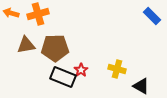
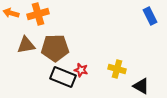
blue rectangle: moved 2 px left; rotated 18 degrees clockwise
red star: rotated 24 degrees counterclockwise
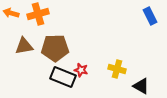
brown triangle: moved 2 px left, 1 px down
